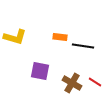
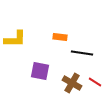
yellow L-shape: moved 2 px down; rotated 15 degrees counterclockwise
black line: moved 1 px left, 7 px down
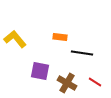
yellow L-shape: rotated 130 degrees counterclockwise
brown cross: moved 5 px left
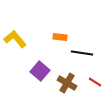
purple square: rotated 30 degrees clockwise
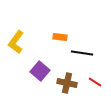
yellow L-shape: moved 1 px right, 3 px down; rotated 105 degrees counterclockwise
brown cross: rotated 18 degrees counterclockwise
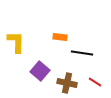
yellow L-shape: rotated 145 degrees clockwise
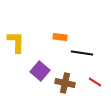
brown cross: moved 2 px left
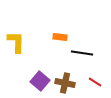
purple square: moved 10 px down
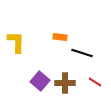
black line: rotated 10 degrees clockwise
brown cross: rotated 12 degrees counterclockwise
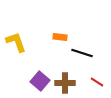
yellow L-shape: rotated 20 degrees counterclockwise
red line: moved 2 px right
